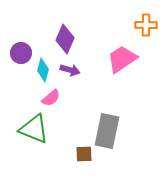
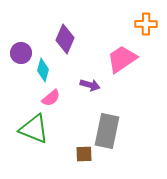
orange cross: moved 1 px up
purple arrow: moved 20 px right, 15 px down
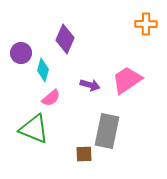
pink trapezoid: moved 5 px right, 21 px down
